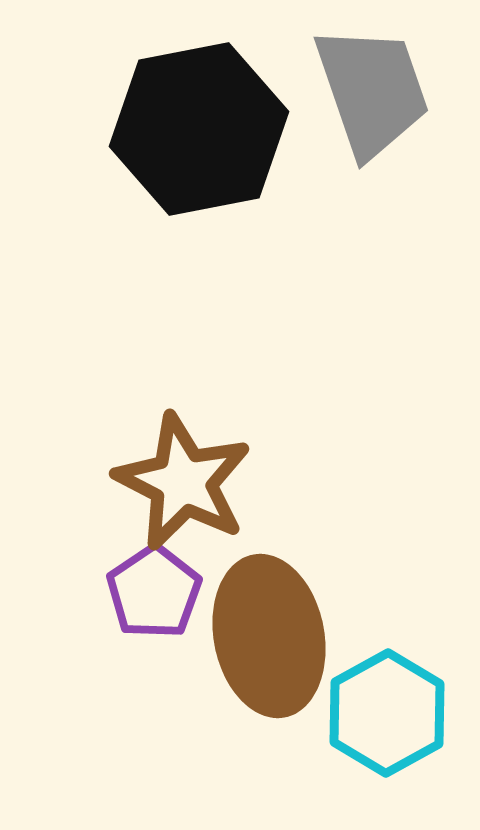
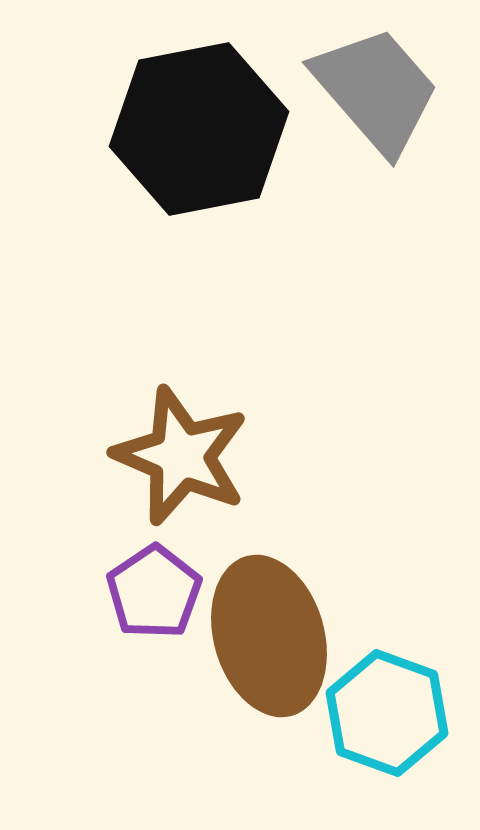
gray trapezoid: moved 4 px right, 1 px up; rotated 22 degrees counterclockwise
brown star: moved 2 px left, 26 px up; rotated 4 degrees counterclockwise
brown ellipse: rotated 5 degrees counterclockwise
cyan hexagon: rotated 11 degrees counterclockwise
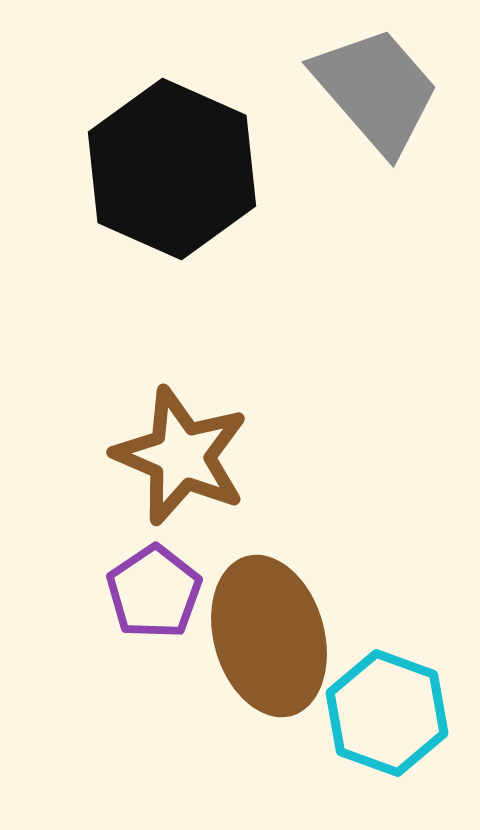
black hexagon: moved 27 px left, 40 px down; rotated 25 degrees counterclockwise
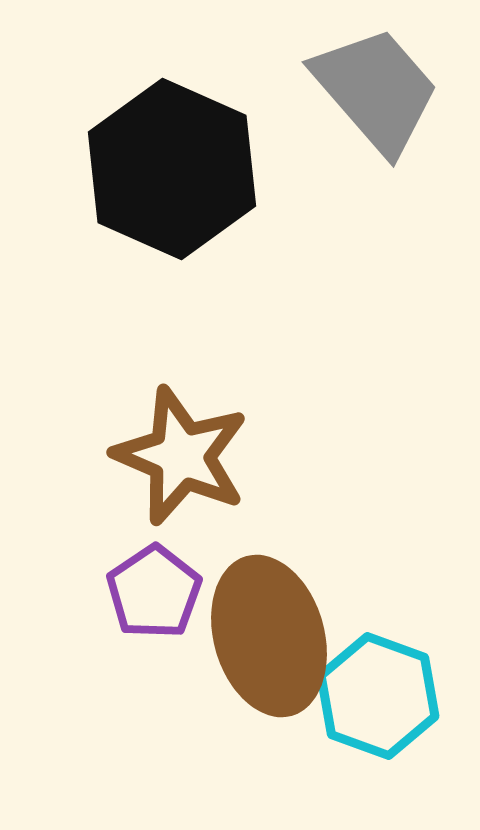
cyan hexagon: moved 9 px left, 17 px up
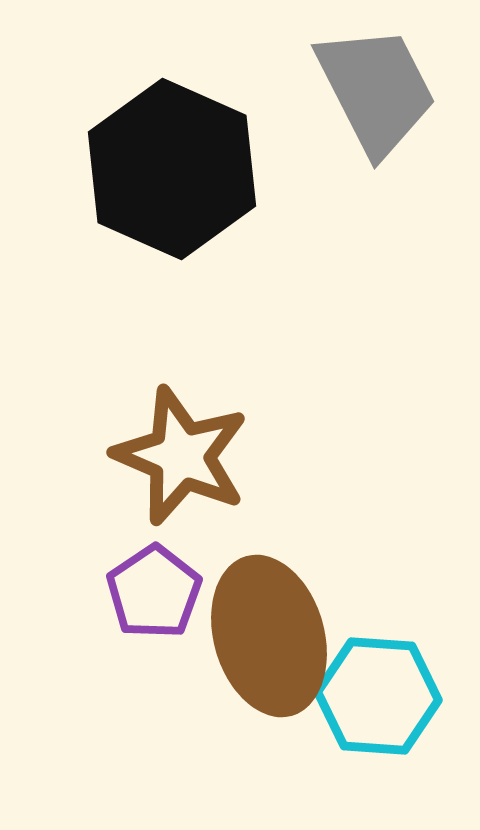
gray trapezoid: rotated 14 degrees clockwise
cyan hexagon: rotated 16 degrees counterclockwise
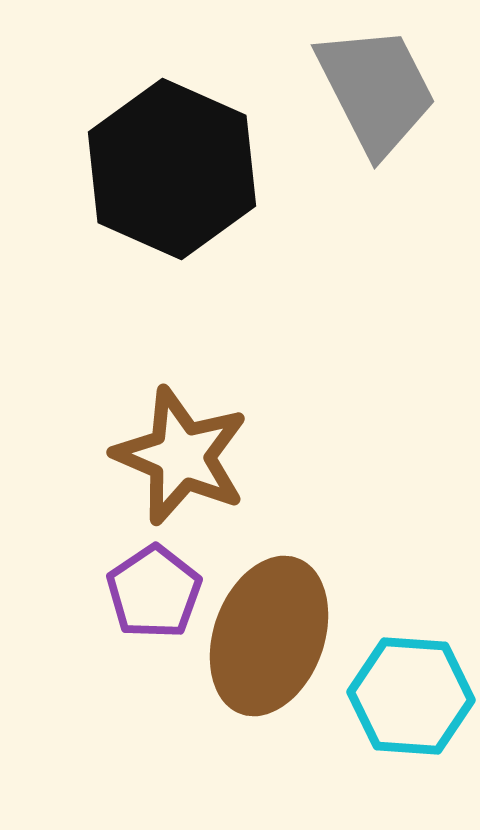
brown ellipse: rotated 36 degrees clockwise
cyan hexagon: moved 33 px right
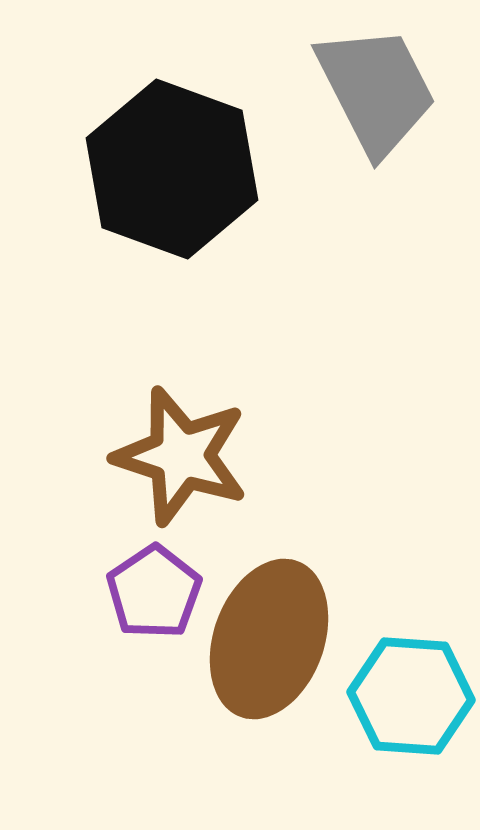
black hexagon: rotated 4 degrees counterclockwise
brown star: rotated 5 degrees counterclockwise
brown ellipse: moved 3 px down
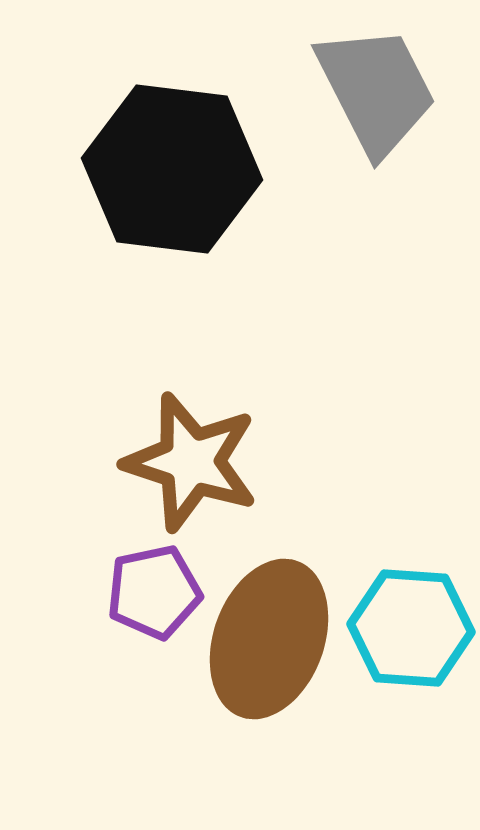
black hexagon: rotated 13 degrees counterclockwise
brown star: moved 10 px right, 6 px down
purple pentagon: rotated 22 degrees clockwise
cyan hexagon: moved 68 px up
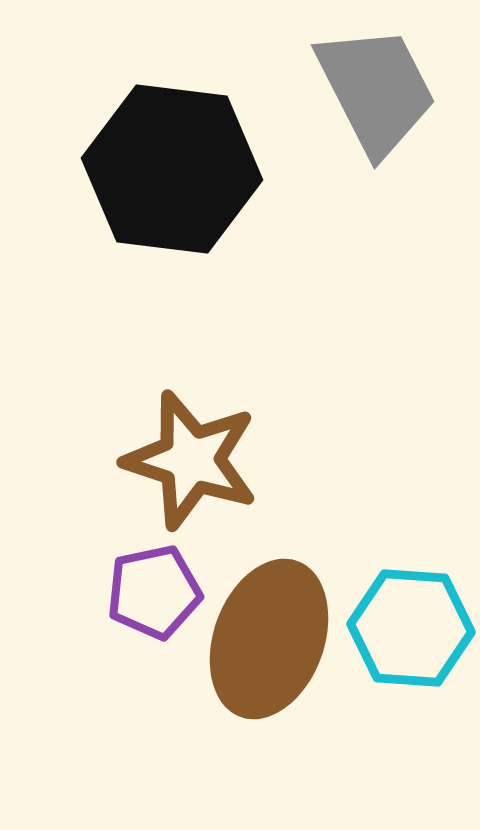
brown star: moved 2 px up
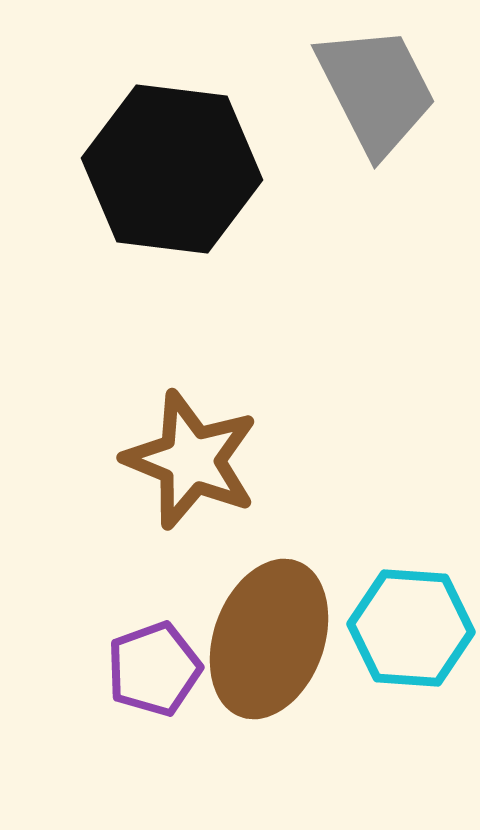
brown star: rotated 4 degrees clockwise
purple pentagon: moved 77 px down; rotated 8 degrees counterclockwise
